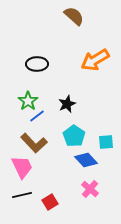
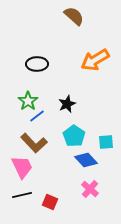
red square: rotated 35 degrees counterclockwise
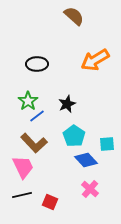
cyan square: moved 1 px right, 2 px down
pink trapezoid: moved 1 px right
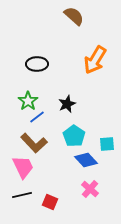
orange arrow: rotated 28 degrees counterclockwise
blue line: moved 1 px down
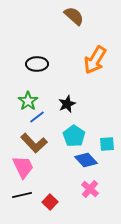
red square: rotated 21 degrees clockwise
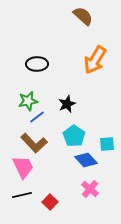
brown semicircle: moved 9 px right
green star: rotated 24 degrees clockwise
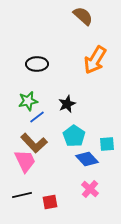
blue diamond: moved 1 px right, 1 px up
pink trapezoid: moved 2 px right, 6 px up
red square: rotated 35 degrees clockwise
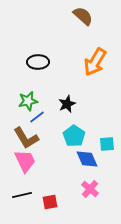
orange arrow: moved 2 px down
black ellipse: moved 1 px right, 2 px up
brown L-shape: moved 8 px left, 5 px up; rotated 12 degrees clockwise
blue diamond: rotated 20 degrees clockwise
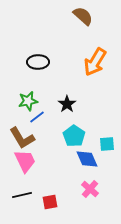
black star: rotated 12 degrees counterclockwise
brown L-shape: moved 4 px left
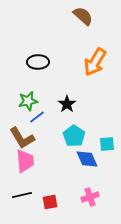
pink trapezoid: rotated 20 degrees clockwise
pink cross: moved 8 px down; rotated 30 degrees clockwise
